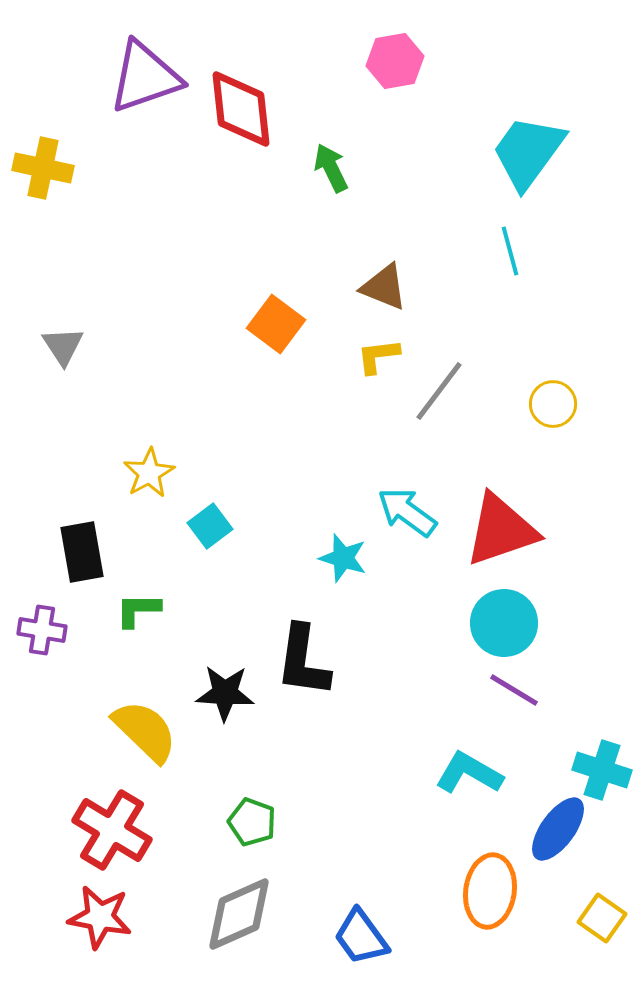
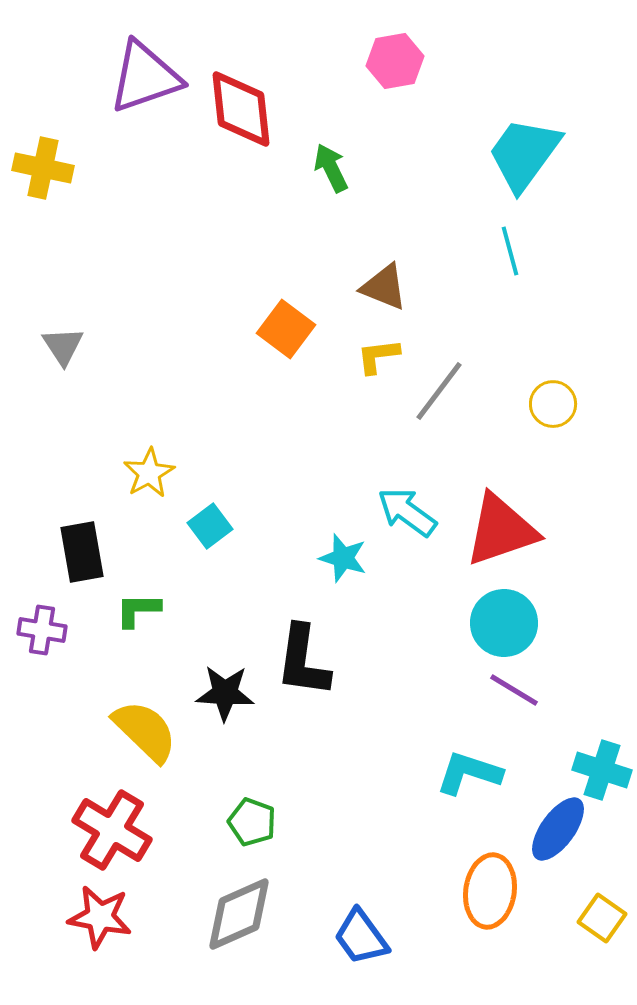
cyan trapezoid: moved 4 px left, 2 px down
orange square: moved 10 px right, 5 px down
cyan L-shape: rotated 12 degrees counterclockwise
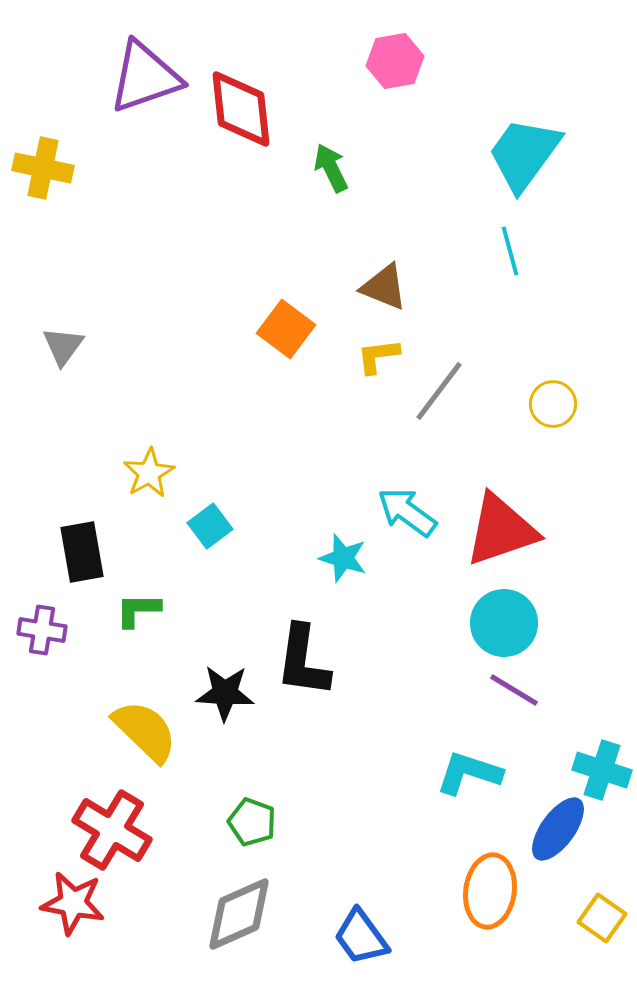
gray triangle: rotated 9 degrees clockwise
red star: moved 27 px left, 14 px up
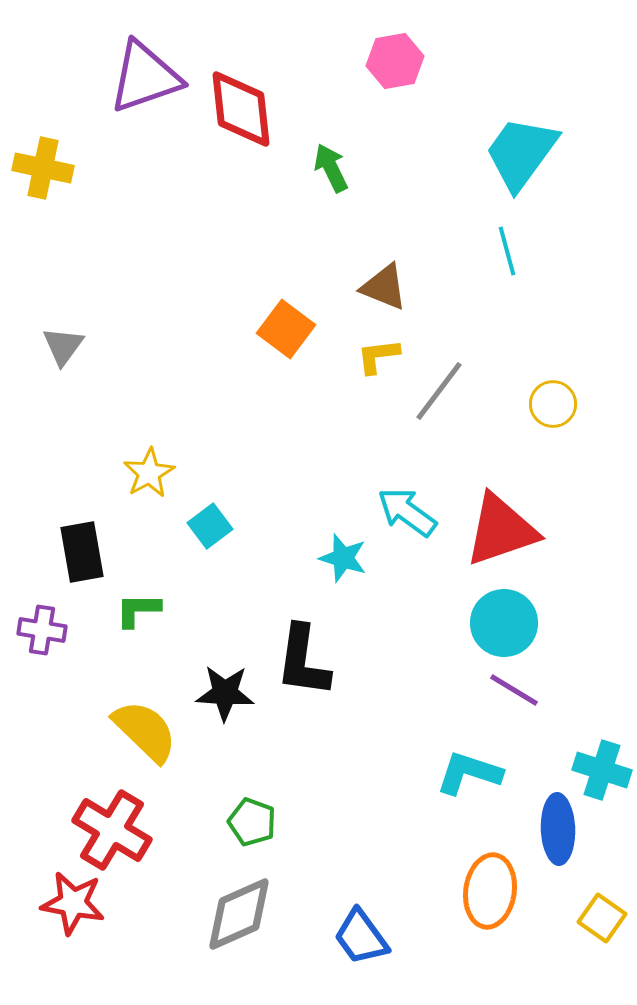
cyan trapezoid: moved 3 px left, 1 px up
cyan line: moved 3 px left
blue ellipse: rotated 38 degrees counterclockwise
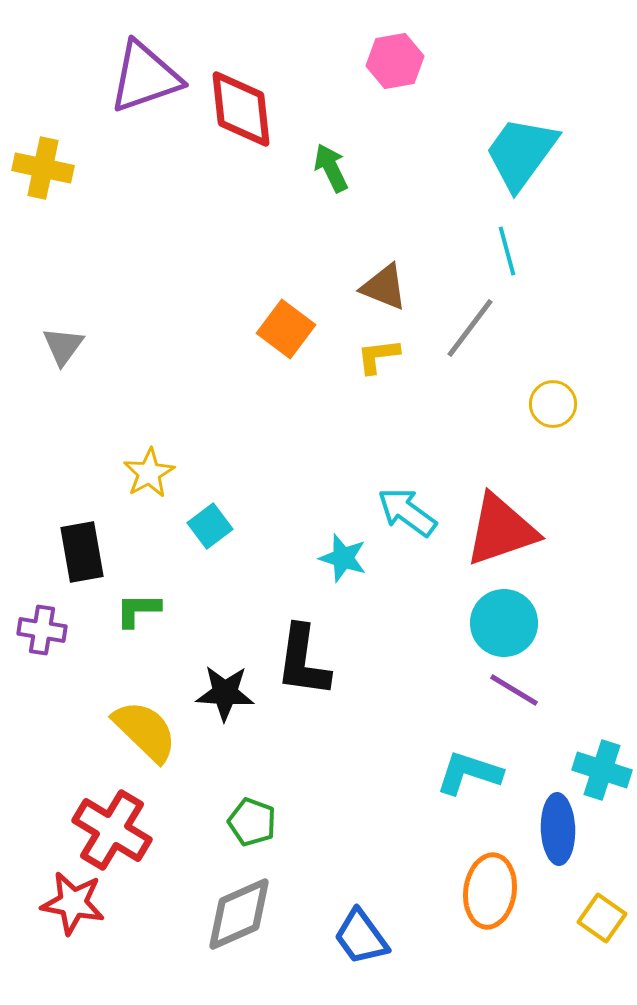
gray line: moved 31 px right, 63 px up
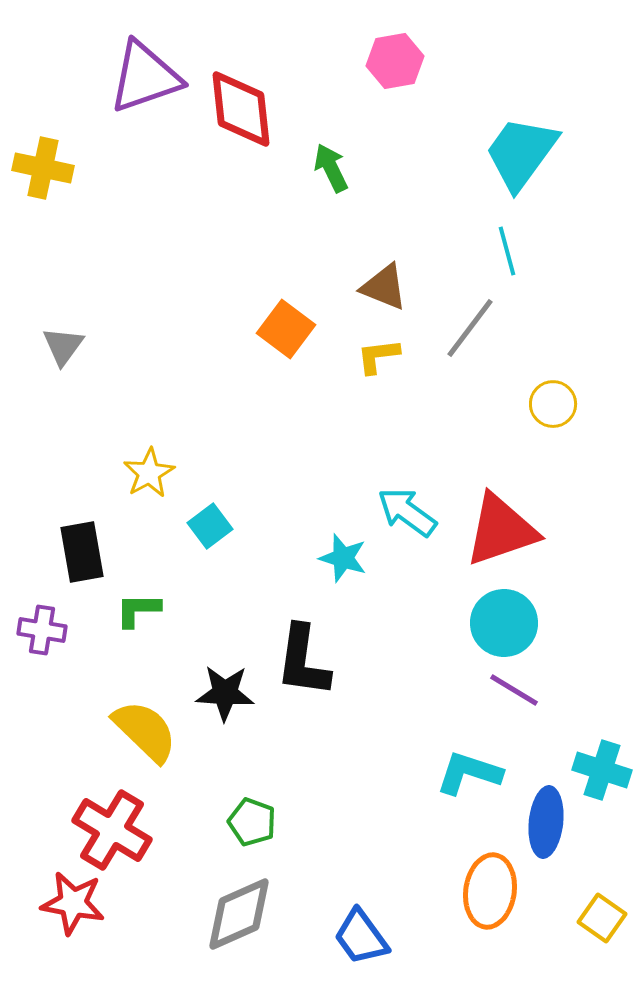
blue ellipse: moved 12 px left, 7 px up; rotated 8 degrees clockwise
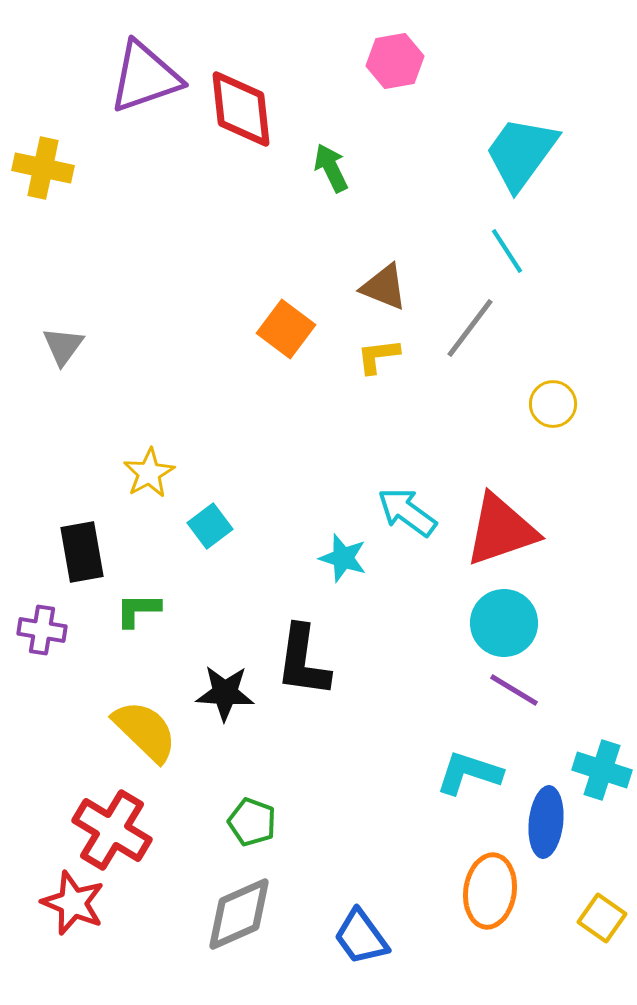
cyan line: rotated 18 degrees counterclockwise
red star: rotated 12 degrees clockwise
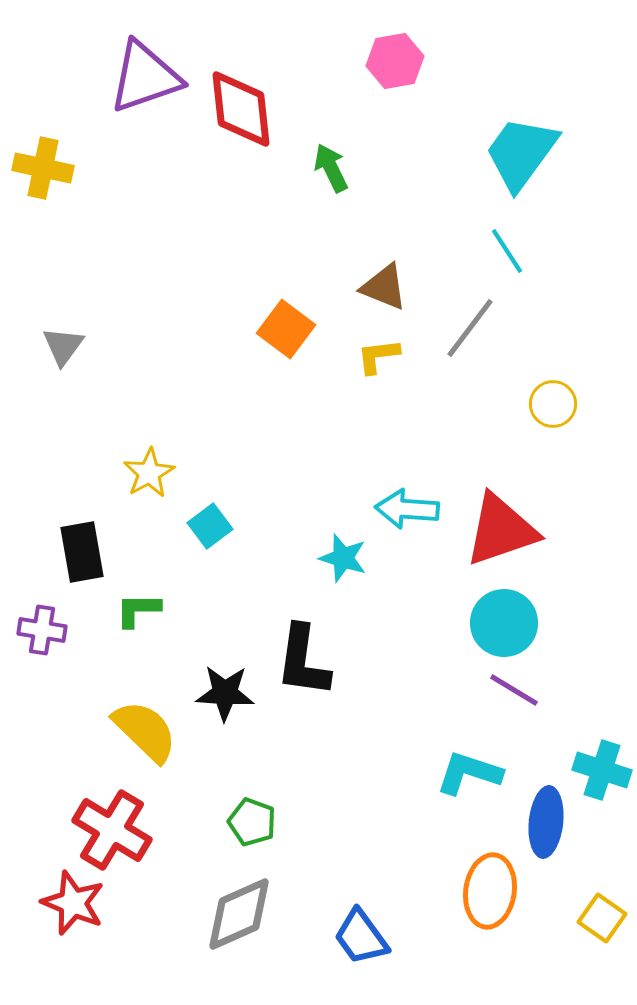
cyan arrow: moved 3 px up; rotated 32 degrees counterclockwise
